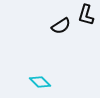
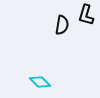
black semicircle: moved 1 px right, 1 px up; rotated 48 degrees counterclockwise
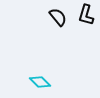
black semicircle: moved 4 px left, 8 px up; rotated 48 degrees counterclockwise
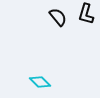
black L-shape: moved 1 px up
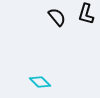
black semicircle: moved 1 px left
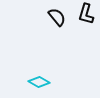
cyan diamond: moved 1 px left; rotated 15 degrees counterclockwise
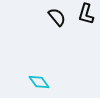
cyan diamond: rotated 25 degrees clockwise
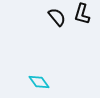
black L-shape: moved 4 px left
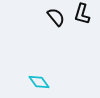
black semicircle: moved 1 px left
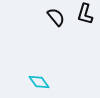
black L-shape: moved 3 px right
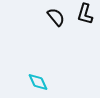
cyan diamond: moved 1 px left; rotated 10 degrees clockwise
